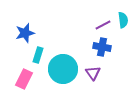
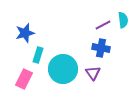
blue cross: moved 1 px left, 1 px down
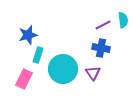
blue star: moved 3 px right, 2 px down
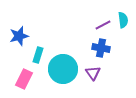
blue star: moved 9 px left, 1 px down
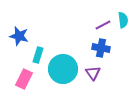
blue star: rotated 30 degrees clockwise
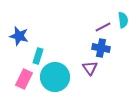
purple line: moved 2 px down
cyan rectangle: moved 1 px down
cyan circle: moved 8 px left, 8 px down
purple triangle: moved 3 px left, 5 px up
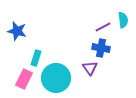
blue star: moved 2 px left, 5 px up
cyan rectangle: moved 2 px left, 2 px down
cyan circle: moved 1 px right, 1 px down
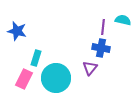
cyan semicircle: rotated 70 degrees counterclockwise
purple line: rotated 56 degrees counterclockwise
purple triangle: rotated 14 degrees clockwise
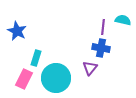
blue star: rotated 12 degrees clockwise
